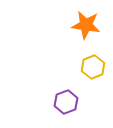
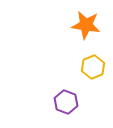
purple hexagon: rotated 20 degrees counterclockwise
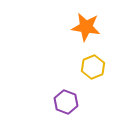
orange star: moved 2 px down
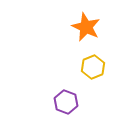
orange star: rotated 16 degrees clockwise
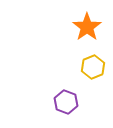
orange star: moved 1 px right; rotated 12 degrees clockwise
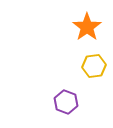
yellow hexagon: moved 1 px right, 1 px up; rotated 15 degrees clockwise
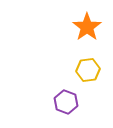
yellow hexagon: moved 6 px left, 4 px down
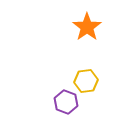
yellow hexagon: moved 2 px left, 11 px down
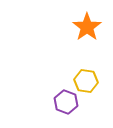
yellow hexagon: rotated 15 degrees clockwise
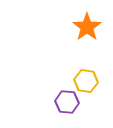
purple hexagon: moved 1 px right; rotated 15 degrees counterclockwise
